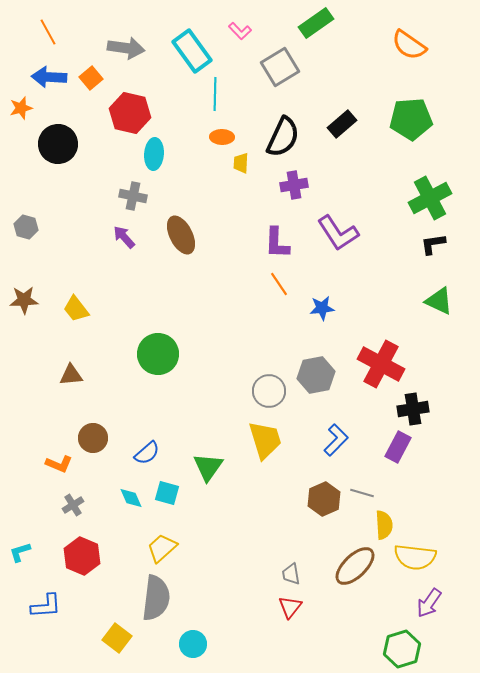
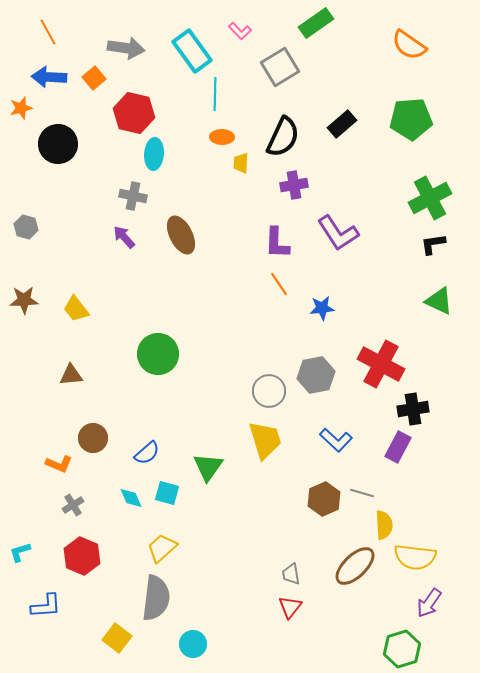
orange square at (91, 78): moved 3 px right
red hexagon at (130, 113): moved 4 px right
blue L-shape at (336, 440): rotated 88 degrees clockwise
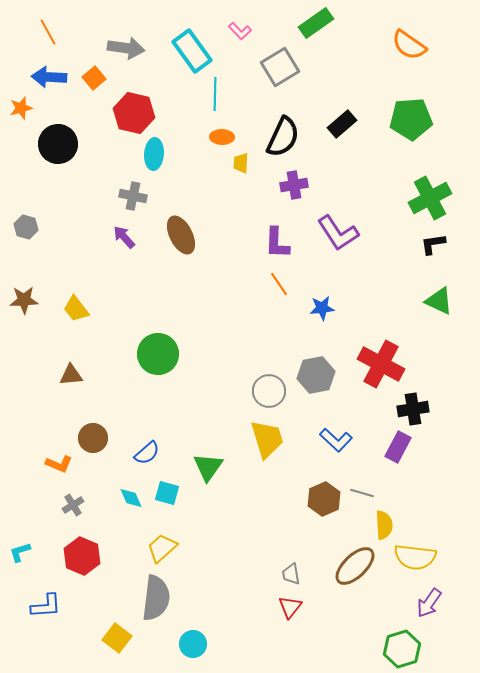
yellow trapezoid at (265, 440): moved 2 px right, 1 px up
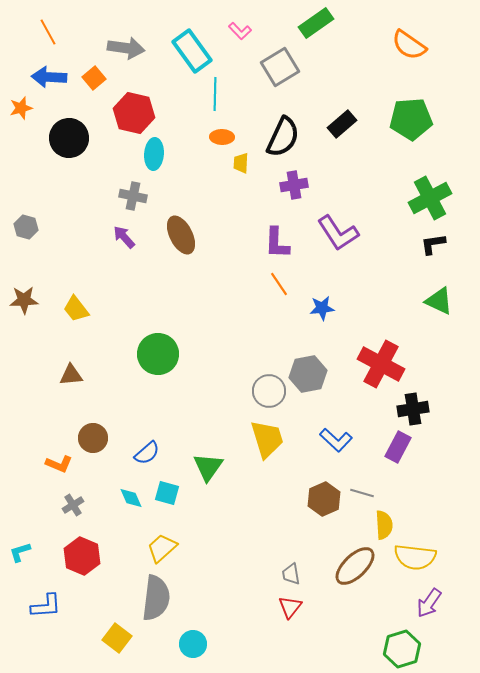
black circle at (58, 144): moved 11 px right, 6 px up
gray hexagon at (316, 375): moved 8 px left, 1 px up
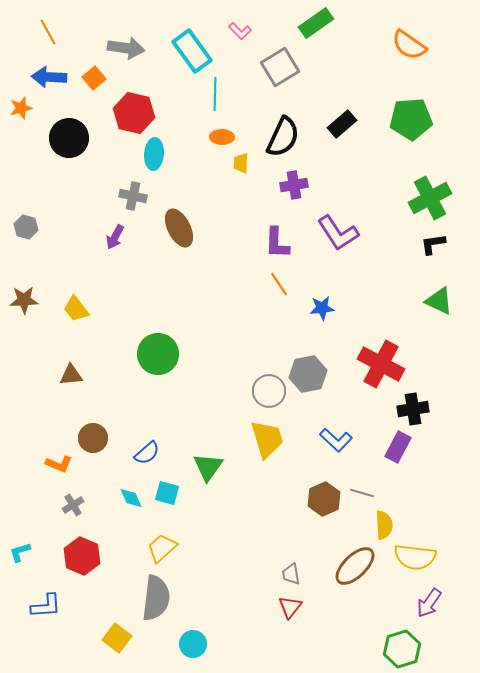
brown ellipse at (181, 235): moved 2 px left, 7 px up
purple arrow at (124, 237): moved 9 px left; rotated 110 degrees counterclockwise
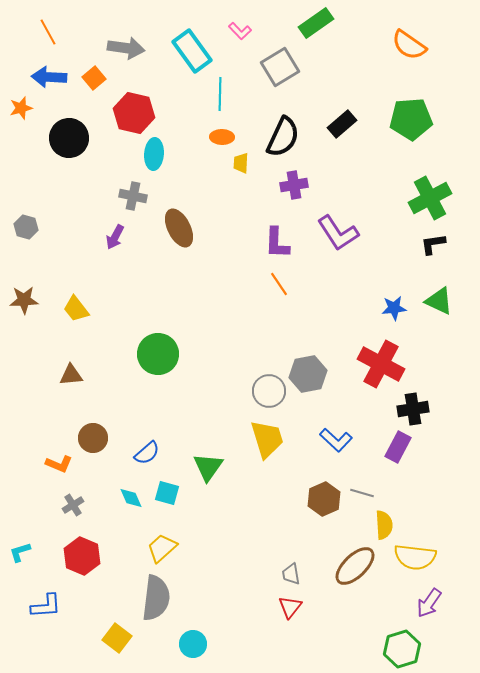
cyan line at (215, 94): moved 5 px right
blue star at (322, 308): moved 72 px right
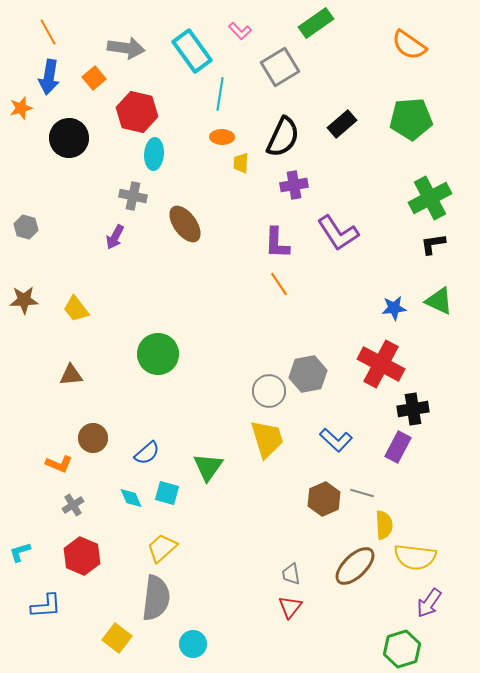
blue arrow at (49, 77): rotated 84 degrees counterclockwise
cyan line at (220, 94): rotated 8 degrees clockwise
red hexagon at (134, 113): moved 3 px right, 1 px up
brown ellipse at (179, 228): moved 6 px right, 4 px up; rotated 9 degrees counterclockwise
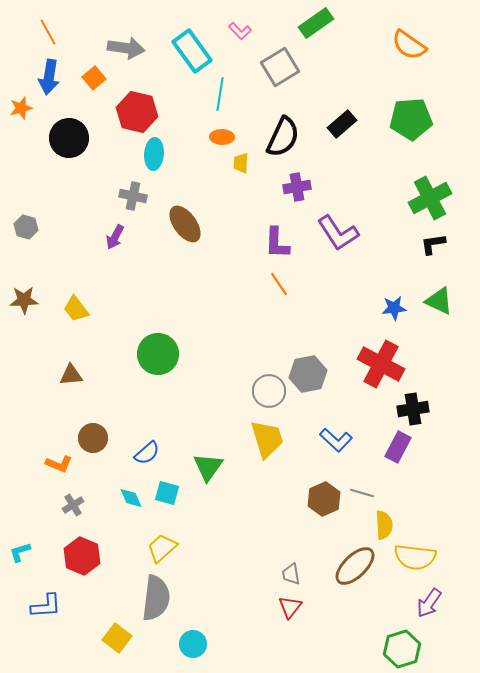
purple cross at (294, 185): moved 3 px right, 2 px down
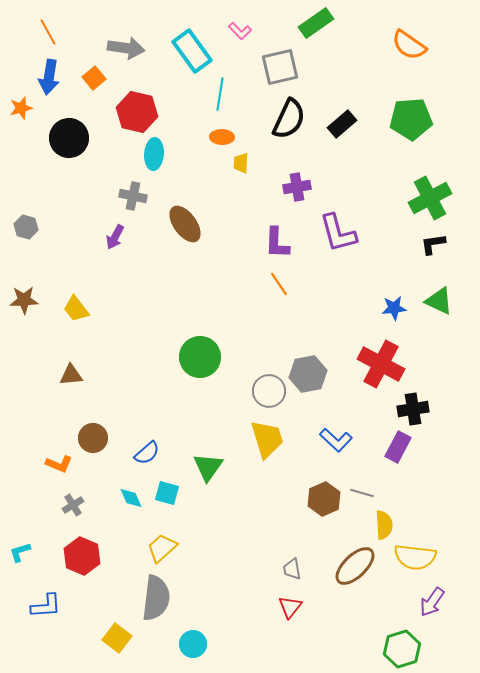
gray square at (280, 67): rotated 18 degrees clockwise
black semicircle at (283, 137): moved 6 px right, 18 px up
purple L-shape at (338, 233): rotated 18 degrees clockwise
green circle at (158, 354): moved 42 px right, 3 px down
gray trapezoid at (291, 574): moved 1 px right, 5 px up
purple arrow at (429, 603): moved 3 px right, 1 px up
